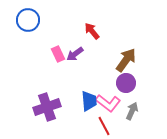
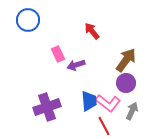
purple arrow: moved 1 px right, 11 px down; rotated 18 degrees clockwise
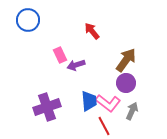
pink rectangle: moved 2 px right, 1 px down
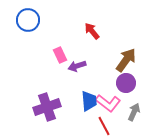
purple arrow: moved 1 px right, 1 px down
gray arrow: moved 2 px right, 1 px down
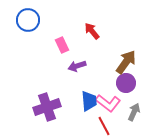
pink rectangle: moved 2 px right, 10 px up
brown arrow: moved 2 px down
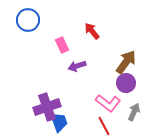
blue trapezoid: moved 30 px left, 21 px down; rotated 15 degrees counterclockwise
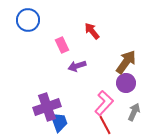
pink L-shape: moved 4 px left; rotated 85 degrees counterclockwise
red line: moved 1 px right, 1 px up
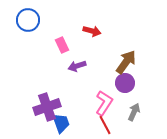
red arrow: rotated 144 degrees clockwise
purple circle: moved 1 px left
pink L-shape: rotated 10 degrees counterclockwise
blue trapezoid: moved 2 px right, 1 px down
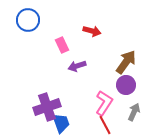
purple circle: moved 1 px right, 2 px down
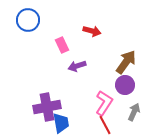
purple circle: moved 1 px left
purple cross: rotated 8 degrees clockwise
blue trapezoid: rotated 10 degrees clockwise
